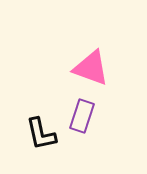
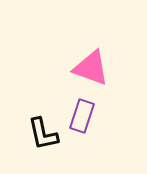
black L-shape: moved 2 px right
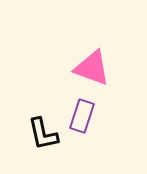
pink triangle: moved 1 px right
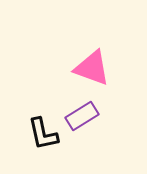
purple rectangle: rotated 40 degrees clockwise
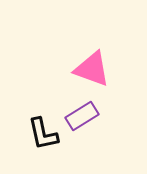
pink triangle: moved 1 px down
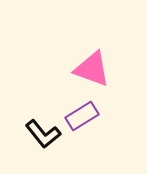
black L-shape: rotated 27 degrees counterclockwise
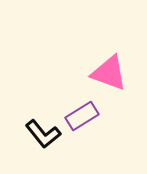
pink triangle: moved 17 px right, 4 px down
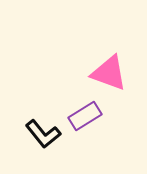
purple rectangle: moved 3 px right
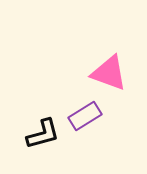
black L-shape: rotated 66 degrees counterclockwise
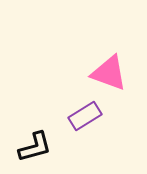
black L-shape: moved 8 px left, 13 px down
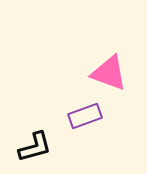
purple rectangle: rotated 12 degrees clockwise
